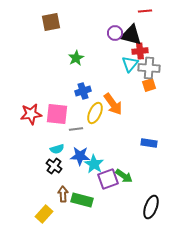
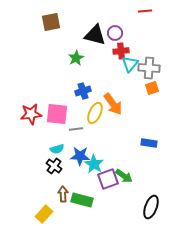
black triangle: moved 36 px left
red cross: moved 19 px left
orange square: moved 3 px right, 3 px down
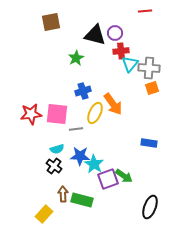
black ellipse: moved 1 px left
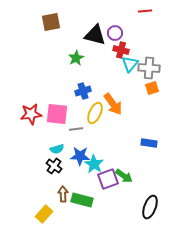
red cross: moved 1 px up; rotated 21 degrees clockwise
